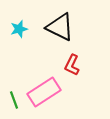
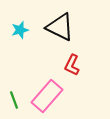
cyan star: moved 1 px right, 1 px down
pink rectangle: moved 3 px right, 4 px down; rotated 16 degrees counterclockwise
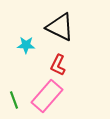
cyan star: moved 6 px right, 15 px down; rotated 18 degrees clockwise
red L-shape: moved 14 px left
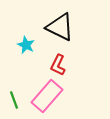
cyan star: rotated 24 degrees clockwise
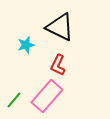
cyan star: rotated 30 degrees clockwise
green line: rotated 60 degrees clockwise
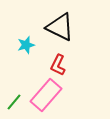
pink rectangle: moved 1 px left, 1 px up
green line: moved 2 px down
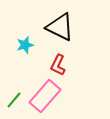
cyan star: moved 1 px left
pink rectangle: moved 1 px left, 1 px down
green line: moved 2 px up
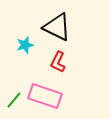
black triangle: moved 3 px left
red L-shape: moved 3 px up
pink rectangle: rotated 68 degrees clockwise
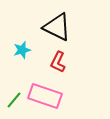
cyan star: moved 3 px left, 5 px down
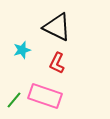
red L-shape: moved 1 px left, 1 px down
